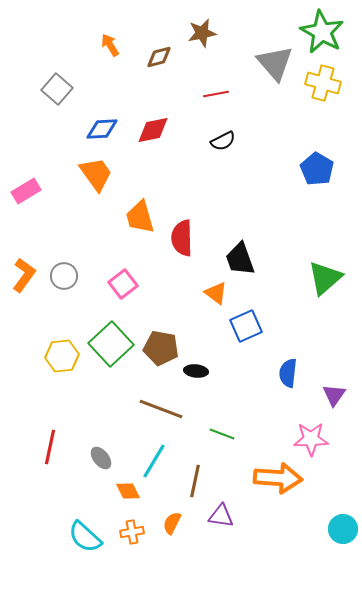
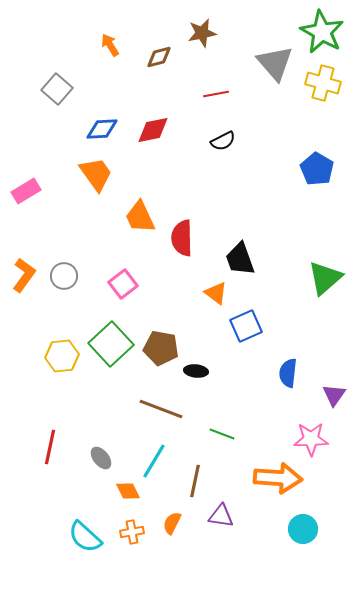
orange trapezoid at (140, 217): rotated 9 degrees counterclockwise
cyan circle at (343, 529): moved 40 px left
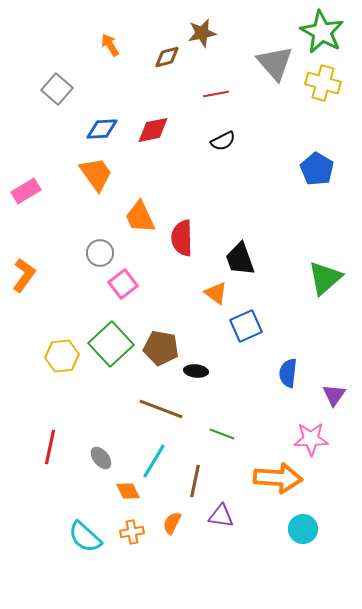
brown diamond at (159, 57): moved 8 px right
gray circle at (64, 276): moved 36 px right, 23 px up
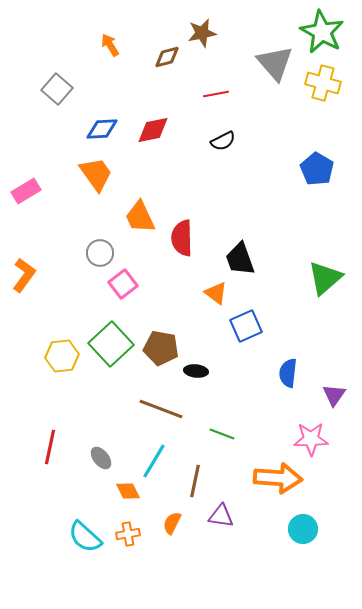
orange cross at (132, 532): moved 4 px left, 2 px down
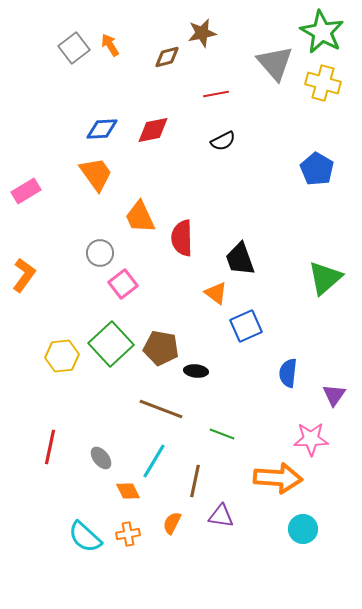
gray square at (57, 89): moved 17 px right, 41 px up; rotated 12 degrees clockwise
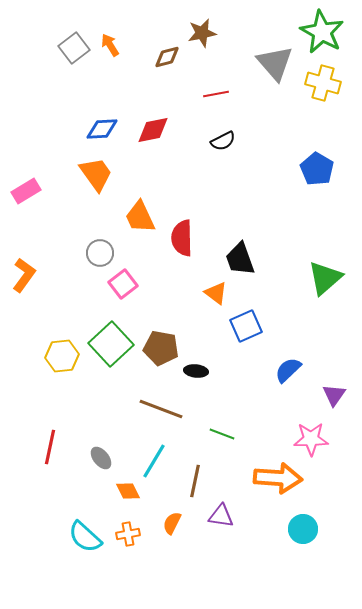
blue semicircle at (288, 373): moved 3 px up; rotated 40 degrees clockwise
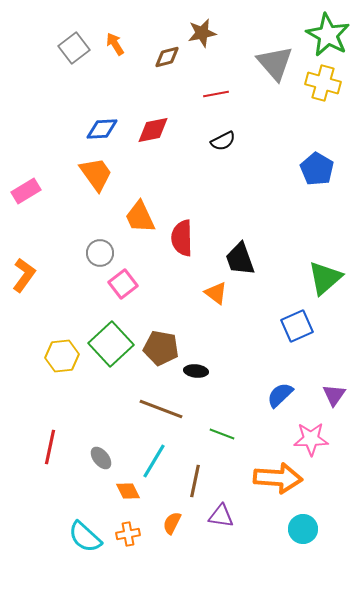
green star at (322, 32): moved 6 px right, 3 px down
orange arrow at (110, 45): moved 5 px right, 1 px up
blue square at (246, 326): moved 51 px right
blue semicircle at (288, 370): moved 8 px left, 25 px down
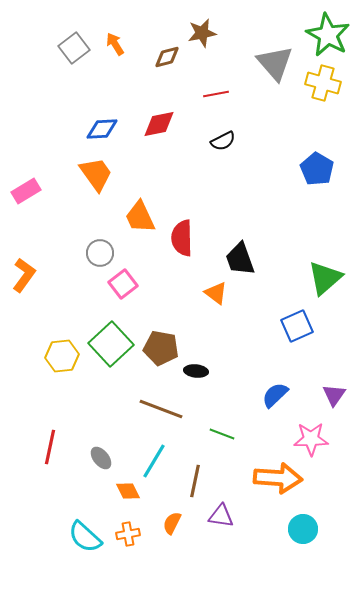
red diamond at (153, 130): moved 6 px right, 6 px up
blue semicircle at (280, 395): moved 5 px left
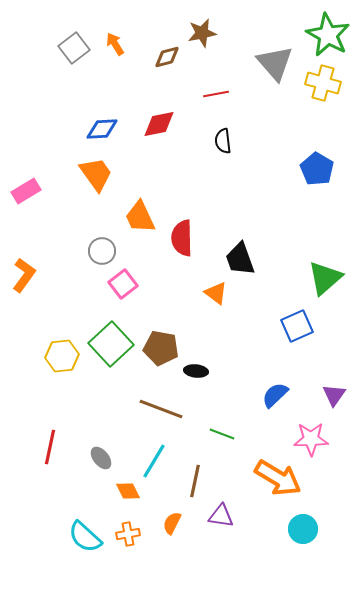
black semicircle at (223, 141): rotated 110 degrees clockwise
gray circle at (100, 253): moved 2 px right, 2 px up
orange arrow at (278, 478): rotated 27 degrees clockwise
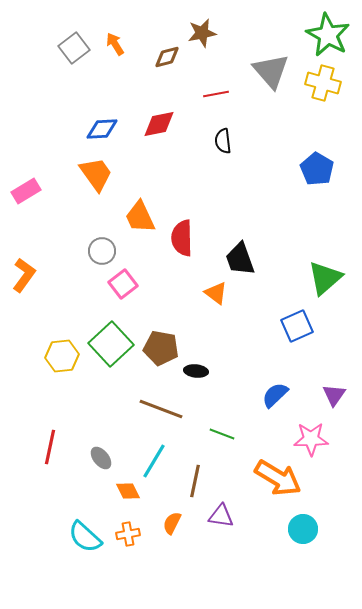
gray triangle at (275, 63): moved 4 px left, 8 px down
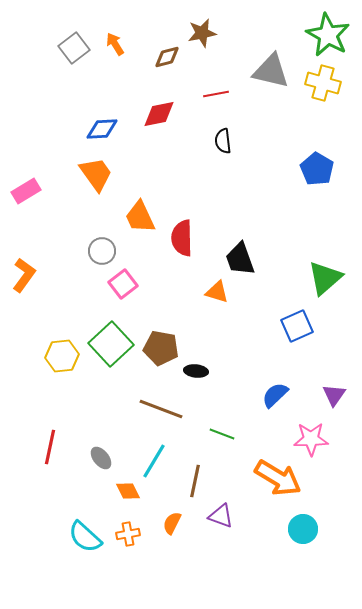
gray triangle at (271, 71): rotated 36 degrees counterclockwise
red diamond at (159, 124): moved 10 px up
orange triangle at (216, 293): moved 1 px right, 1 px up; rotated 20 degrees counterclockwise
purple triangle at (221, 516): rotated 12 degrees clockwise
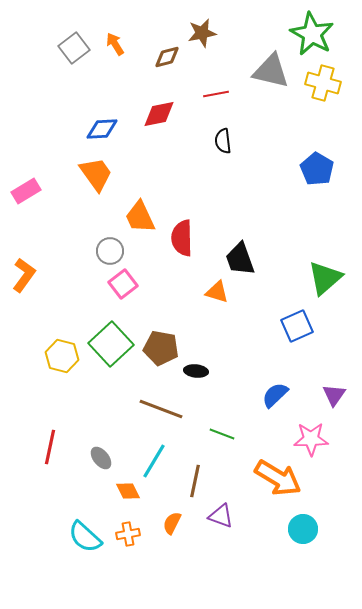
green star at (328, 35): moved 16 px left, 1 px up
gray circle at (102, 251): moved 8 px right
yellow hexagon at (62, 356): rotated 20 degrees clockwise
